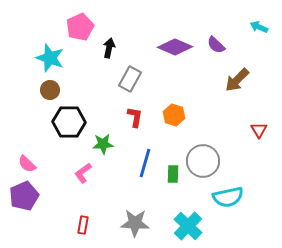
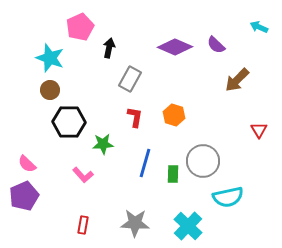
pink L-shape: moved 2 px down; rotated 95 degrees counterclockwise
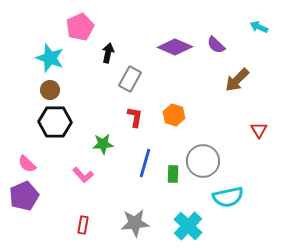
black arrow: moved 1 px left, 5 px down
black hexagon: moved 14 px left
gray star: rotated 8 degrees counterclockwise
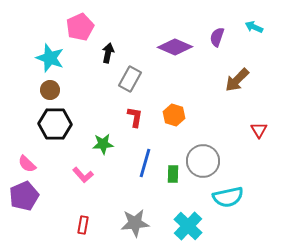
cyan arrow: moved 5 px left
purple semicircle: moved 1 px right, 8 px up; rotated 66 degrees clockwise
black hexagon: moved 2 px down
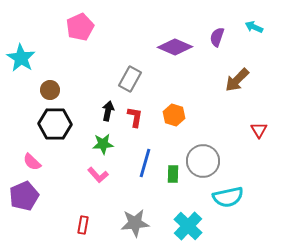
black arrow: moved 58 px down
cyan star: moved 29 px left; rotated 12 degrees clockwise
pink semicircle: moved 5 px right, 2 px up
pink L-shape: moved 15 px right
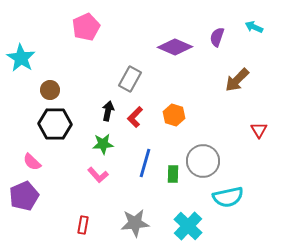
pink pentagon: moved 6 px right
red L-shape: rotated 145 degrees counterclockwise
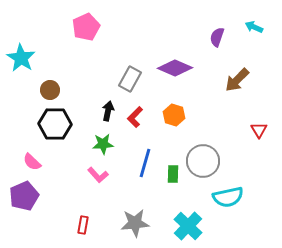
purple diamond: moved 21 px down
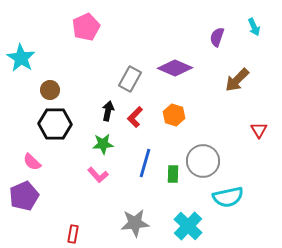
cyan arrow: rotated 138 degrees counterclockwise
red rectangle: moved 10 px left, 9 px down
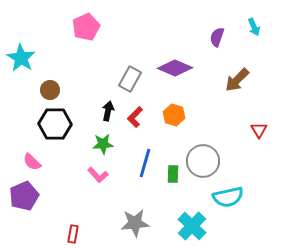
cyan cross: moved 4 px right
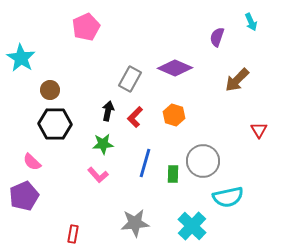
cyan arrow: moved 3 px left, 5 px up
